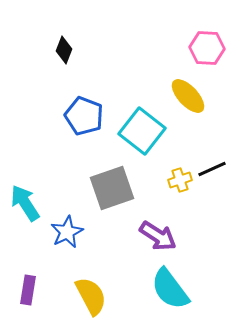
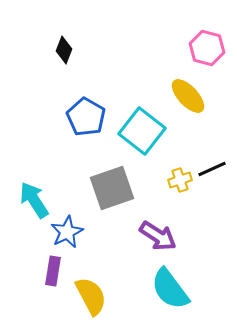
pink hexagon: rotated 12 degrees clockwise
blue pentagon: moved 2 px right, 1 px down; rotated 9 degrees clockwise
cyan arrow: moved 9 px right, 3 px up
purple rectangle: moved 25 px right, 19 px up
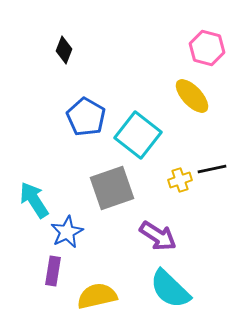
yellow ellipse: moved 4 px right
cyan square: moved 4 px left, 4 px down
black line: rotated 12 degrees clockwise
cyan semicircle: rotated 9 degrees counterclockwise
yellow semicircle: moved 6 px right; rotated 75 degrees counterclockwise
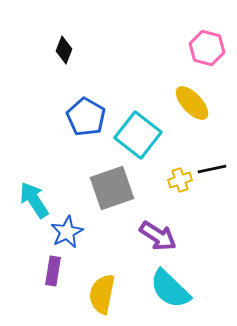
yellow ellipse: moved 7 px down
yellow semicircle: moved 5 px right, 2 px up; rotated 66 degrees counterclockwise
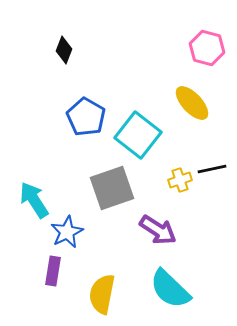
purple arrow: moved 6 px up
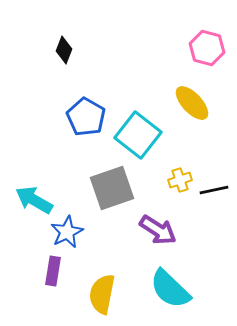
black line: moved 2 px right, 21 px down
cyan arrow: rotated 27 degrees counterclockwise
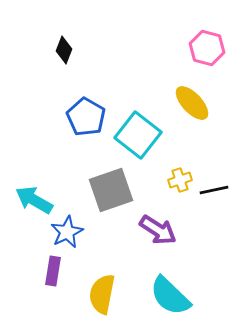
gray square: moved 1 px left, 2 px down
cyan semicircle: moved 7 px down
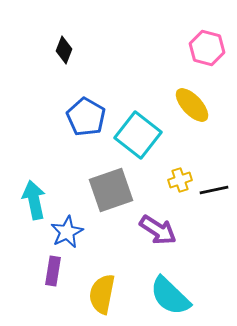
yellow ellipse: moved 2 px down
cyan arrow: rotated 48 degrees clockwise
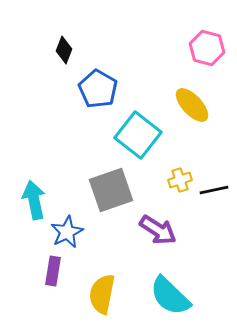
blue pentagon: moved 12 px right, 28 px up
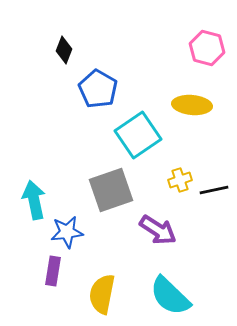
yellow ellipse: rotated 42 degrees counterclockwise
cyan square: rotated 18 degrees clockwise
blue star: rotated 20 degrees clockwise
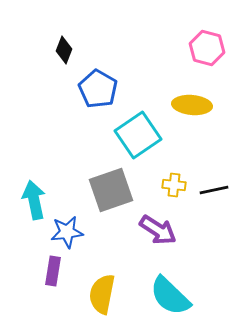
yellow cross: moved 6 px left, 5 px down; rotated 25 degrees clockwise
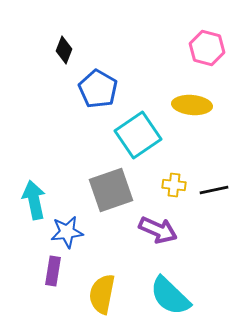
purple arrow: rotated 9 degrees counterclockwise
